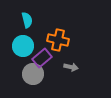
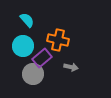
cyan semicircle: rotated 28 degrees counterclockwise
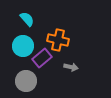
cyan semicircle: moved 1 px up
gray circle: moved 7 px left, 7 px down
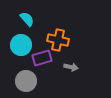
cyan circle: moved 2 px left, 1 px up
purple rectangle: rotated 24 degrees clockwise
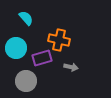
cyan semicircle: moved 1 px left, 1 px up
orange cross: moved 1 px right
cyan circle: moved 5 px left, 3 px down
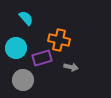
gray circle: moved 3 px left, 1 px up
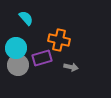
gray circle: moved 5 px left, 15 px up
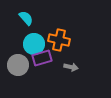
cyan circle: moved 18 px right, 4 px up
